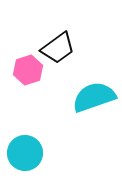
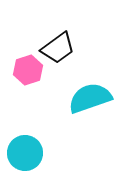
cyan semicircle: moved 4 px left, 1 px down
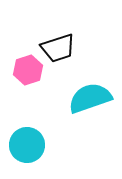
black trapezoid: rotated 18 degrees clockwise
cyan circle: moved 2 px right, 8 px up
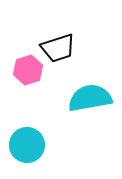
cyan semicircle: rotated 9 degrees clockwise
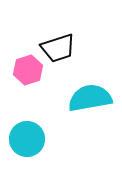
cyan circle: moved 6 px up
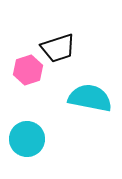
cyan semicircle: rotated 21 degrees clockwise
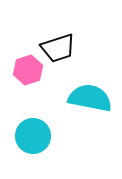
cyan circle: moved 6 px right, 3 px up
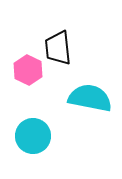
black trapezoid: rotated 102 degrees clockwise
pink hexagon: rotated 16 degrees counterclockwise
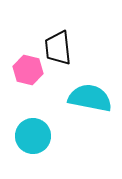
pink hexagon: rotated 12 degrees counterclockwise
